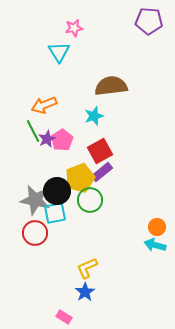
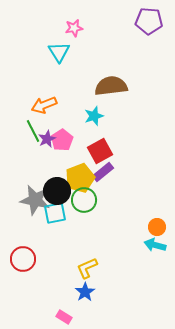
purple rectangle: moved 1 px right
green circle: moved 6 px left
red circle: moved 12 px left, 26 px down
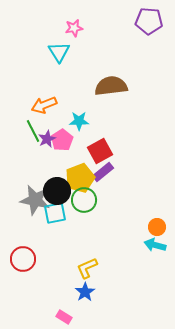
cyan star: moved 15 px left, 5 px down; rotated 18 degrees clockwise
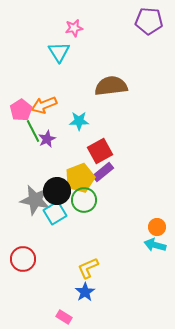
pink pentagon: moved 41 px left, 30 px up
cyan square: rotated 20 degrees counterclockwise
yellow L-shape: moved 1 px right
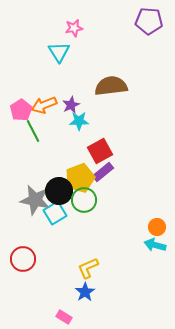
purple star: moved 24 px right, 34 px up
black circle: moved 2 px right
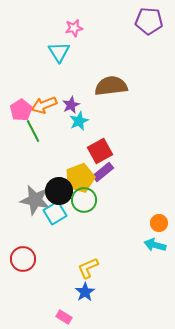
cyan star: rotated 24 degrees counterclockwise
orange circle: moved 2 px right, 4 px up
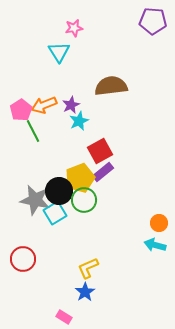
purple pentagon: moved 4 px right
